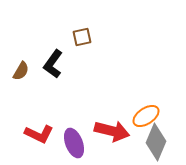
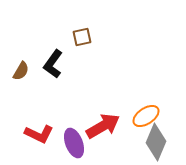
red arrow: moved 9 px left, 5 px up; rotated 44 degrees counterclockwise
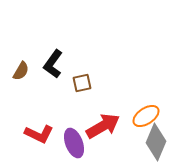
brown square: moved 46 px down
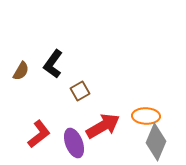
brown square: moved 2 px left, 8 px down; rotated 18 degrees counterclockwise
orange ellipse: rotated 36 degrees clockwise
red L-shape: rotated 64 degrees counterclockwise
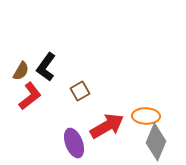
black L-shape: moved 7 px left, 3 px down
red arrow: moved 4 px right
red L-shape: moved 9 px left, 38 px up
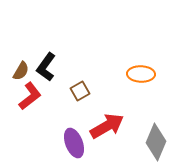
orange ellipse: moved 5 px left, 42 px up
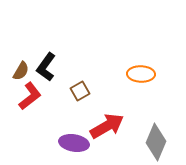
purple ellipse: rotated 60 degrees counterclockwise
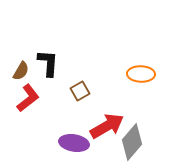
black L-shape: moved 2 px right, 4 px up; rotated 148 degrees clockwise
red L-shape: moved 2 px left, 2 px down
gray diamond: moved 24 px left; rotated 18 degrees clockwise
